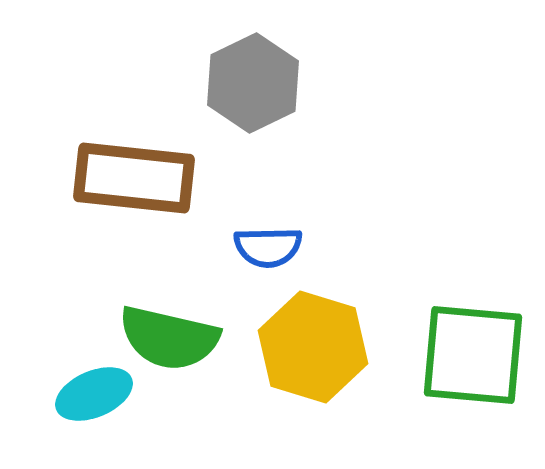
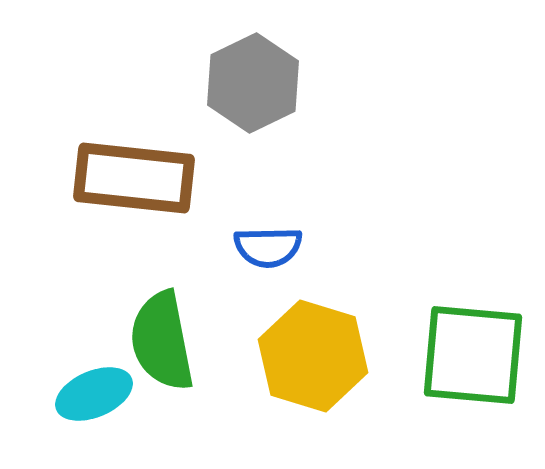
green semicircle: moved 7 px left, 3 px down; rotated 66 degrees clockwise
yellow hexagon: moved 9 px down
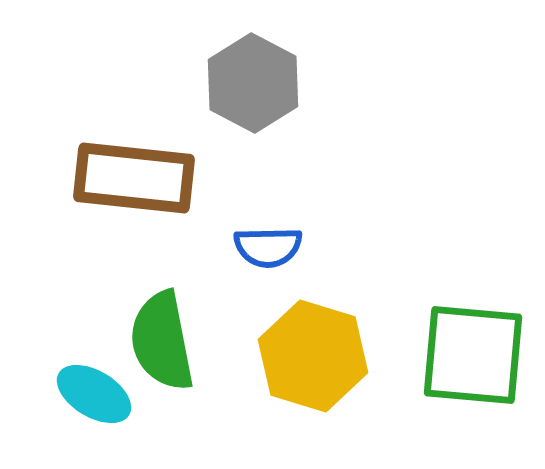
gray hexagon: rotated 6 degrees counterclockwise
cyan ellipse: rotated 54 degrees clockwise
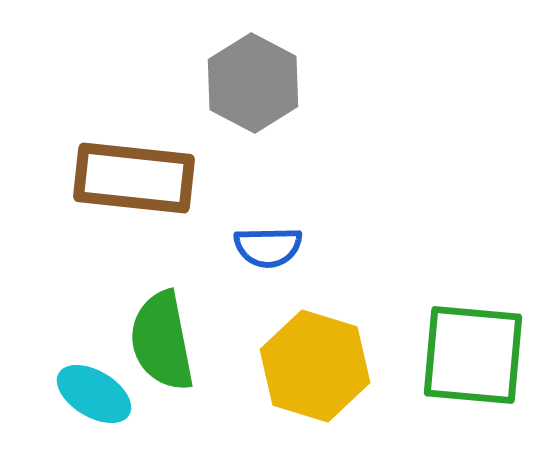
yellow hexagon: moved 2 px right, 10 px down
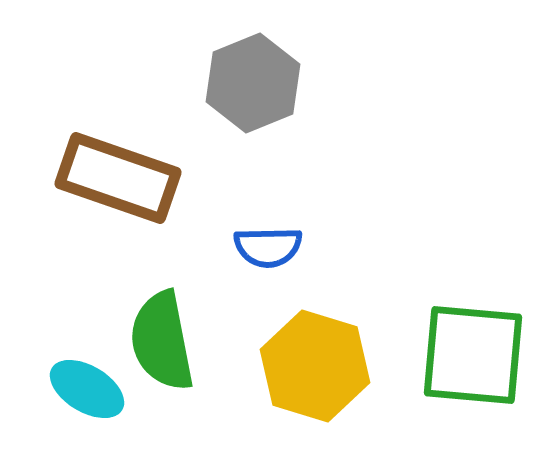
gray hexagon: rotated 10 degrees clockwise
brown rectangle: moved 16 px left; rotated 13 degrees clockwise
cyan ellipse: moved 7 px left, 5 px up
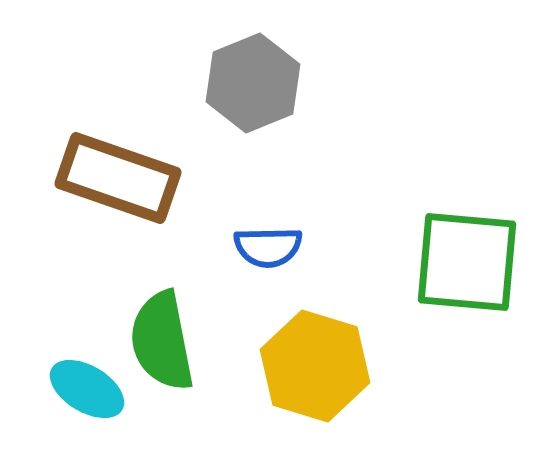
green square: moved 6 px left, 93 px up
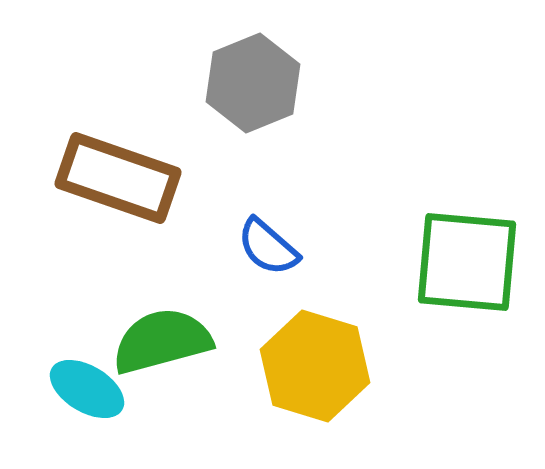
blue semicircle: rotated 42 degrees clockwise
green semicircle: rotated 86 degrees clockwise
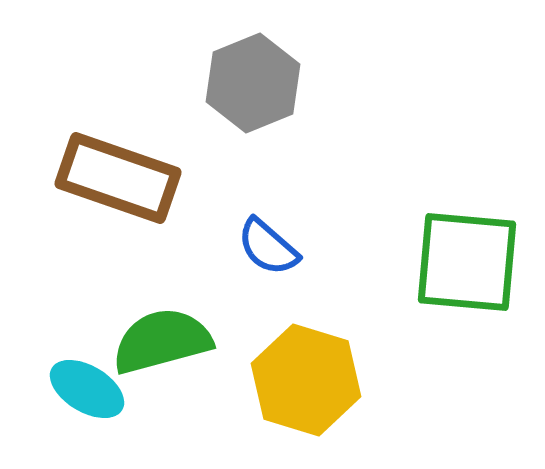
yellow hexagon: moved 9 px left, 14 px down
